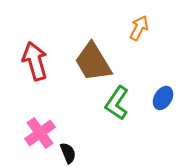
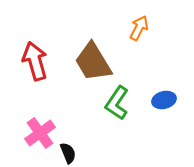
blue ellipse: moved 1 px right, 2 px down; rotated 45 degrees clockwise
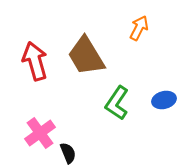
brown trapezoid: moved 7 px left, 6 px up
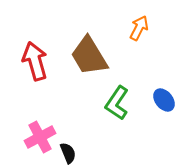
brown trapezoid: moved 3 px right
blue ellipse: rotated 65 degrees clockwise
pink cross: moved 4 px down; rotated 8 degrees clockwise
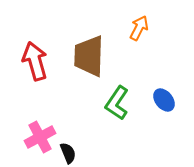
brown trapezoid: rotated 33 degrees clockwise
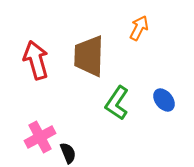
red arrow: moved 1 px right, 1 px up
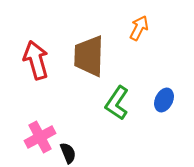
blue ellipse: rotated 65 degrees clockwise
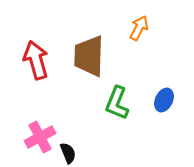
green L-shape: rotated 12 degrees counterclockwise
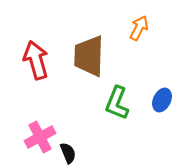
blue ellipse: moved 2 px left
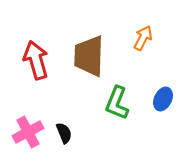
orange arrow: moved 4 px right, 10 px down
blue ellipse: moved 1 px right, 1 px up
pink cross: moved 12 px left, 5 px up
black semicircle: moved 4 px left, 20 px up
